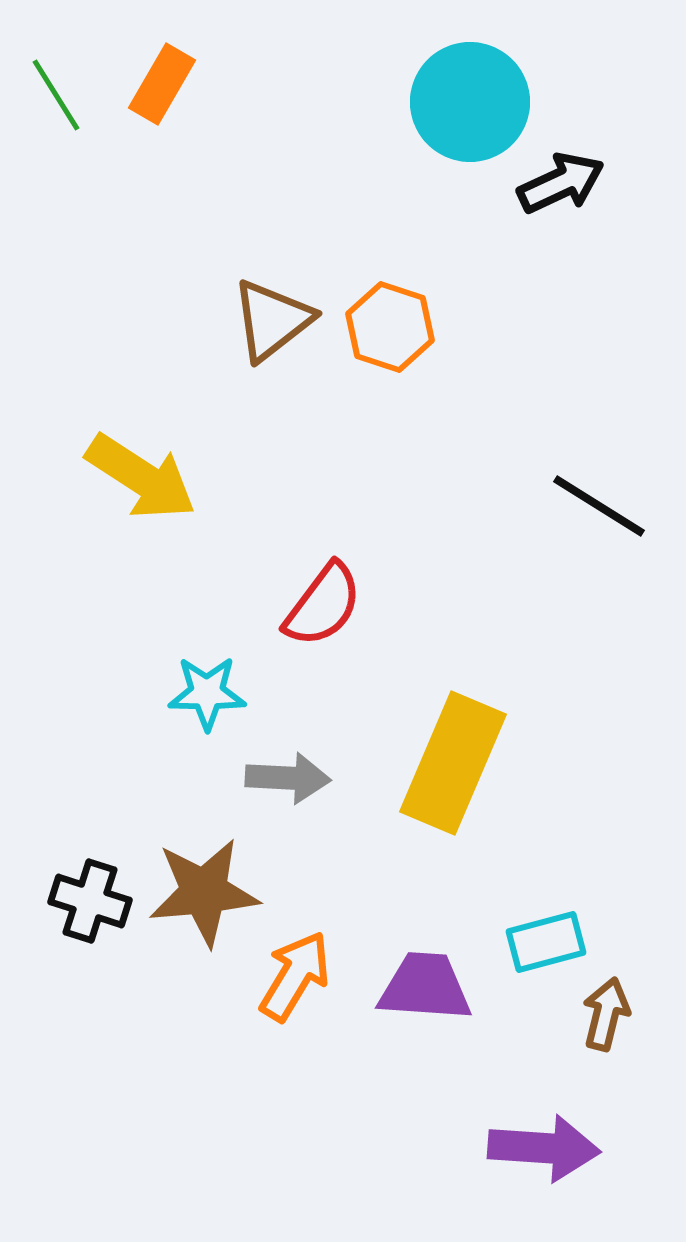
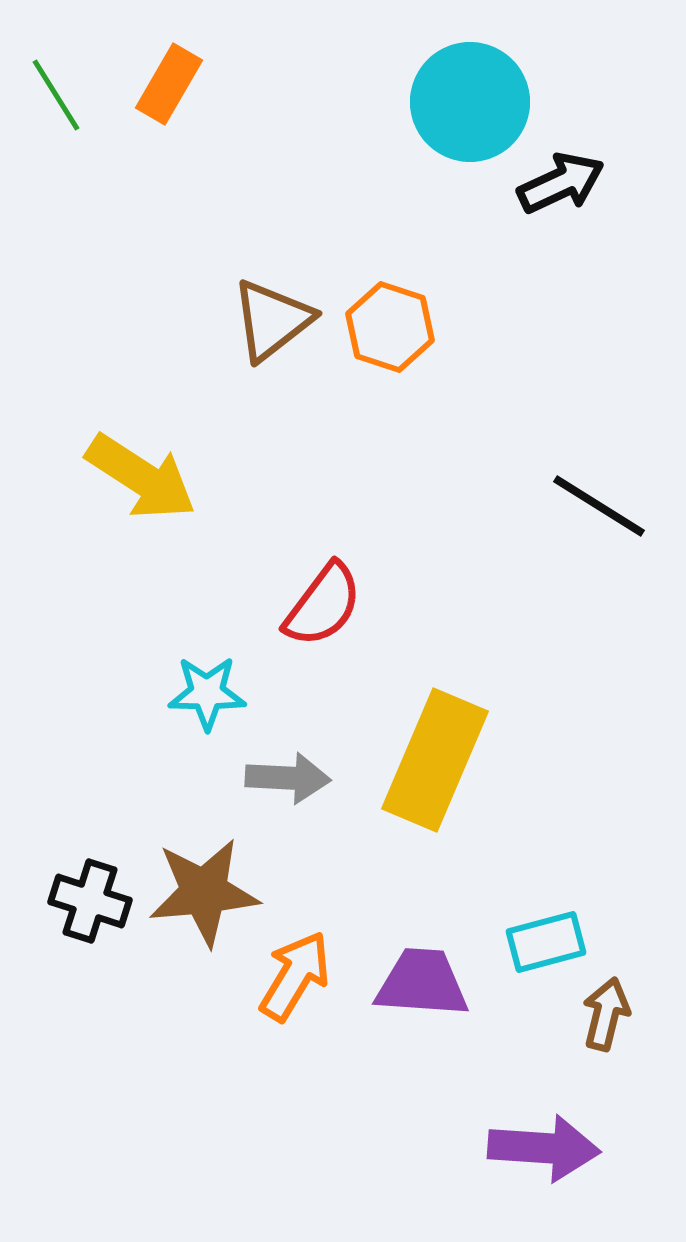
orange rectangle: moved 7 px right
yellow rectangle: moved 18 px left, 3 px up
purple trapezoid: moved 3 px left, 4 px up
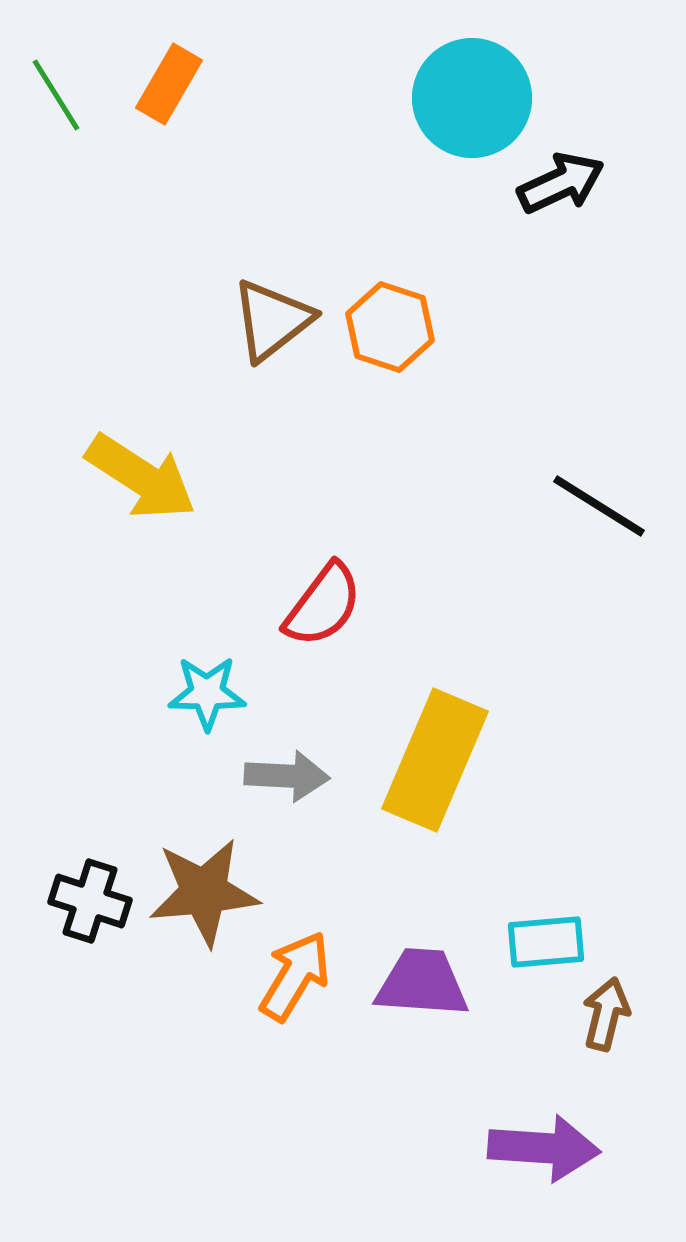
cyan circle: moved 2 px right, 4 px up
gray arrow: moved 1 px left, 2 px up
cyan rectangle: rotated 10 degrees clockwise
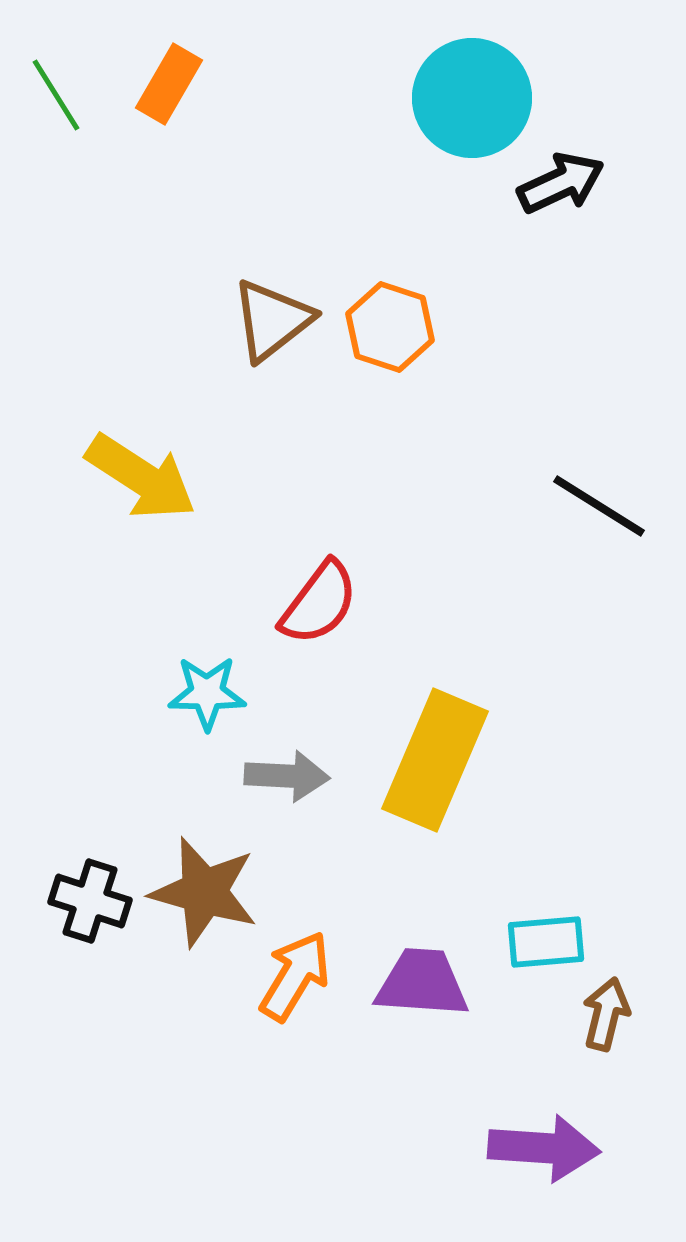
red semicircle: moved 4 px left, 2 px up
brown star: rotated 21 degrees clockwise
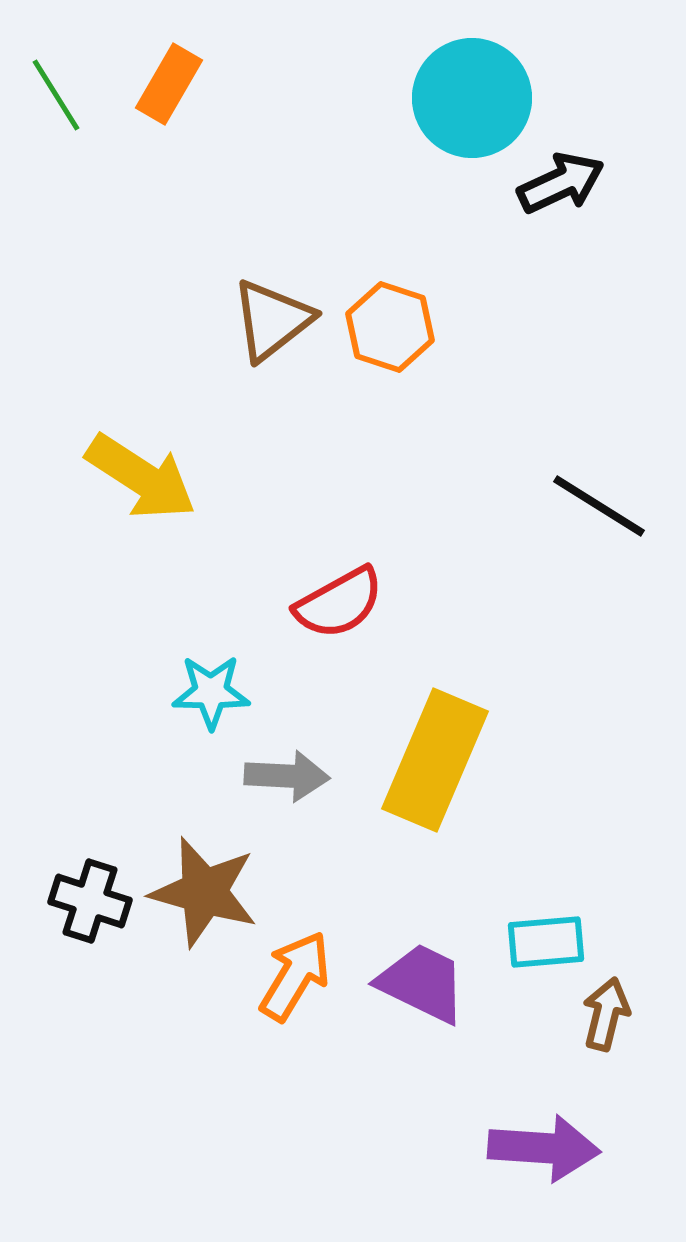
red semicircle: moved 20 px right; rotated 24 degrees clockwise
cyan star: moved 4 px right, 1 px up
purple trapezoid: rotated 22 degrees clockwise
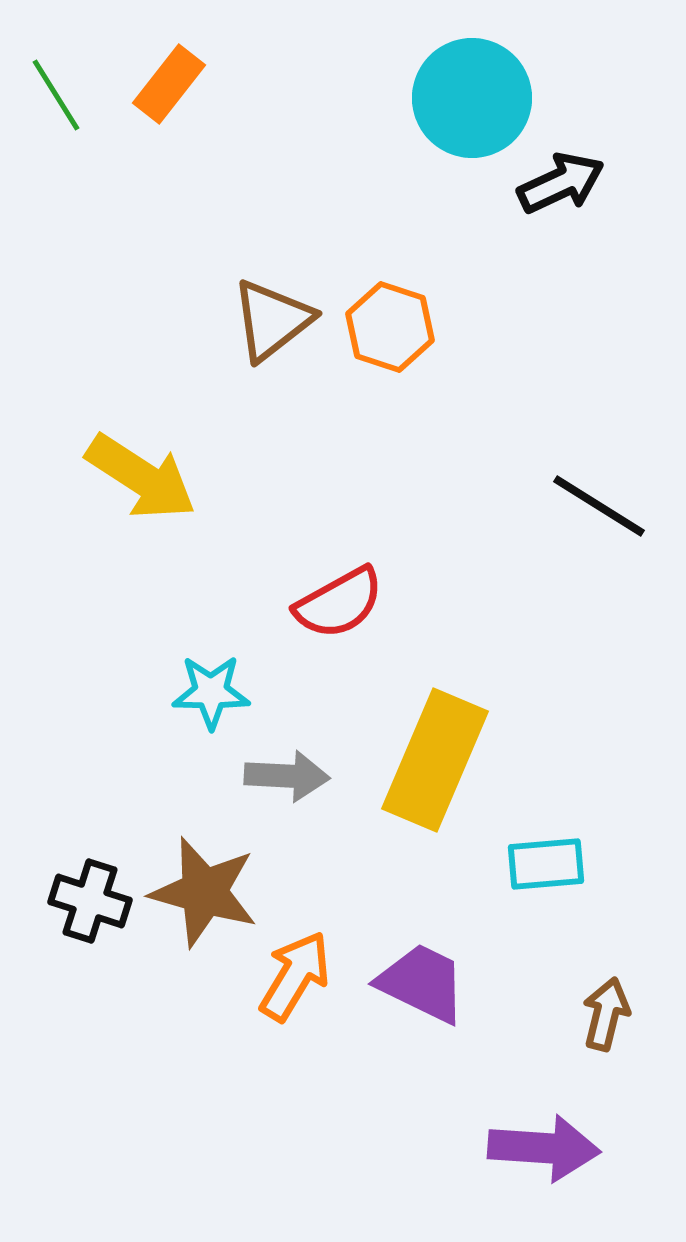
orange rectangle: rotated 8 degrees clockwise
cyan rectangle: moved 78 px up
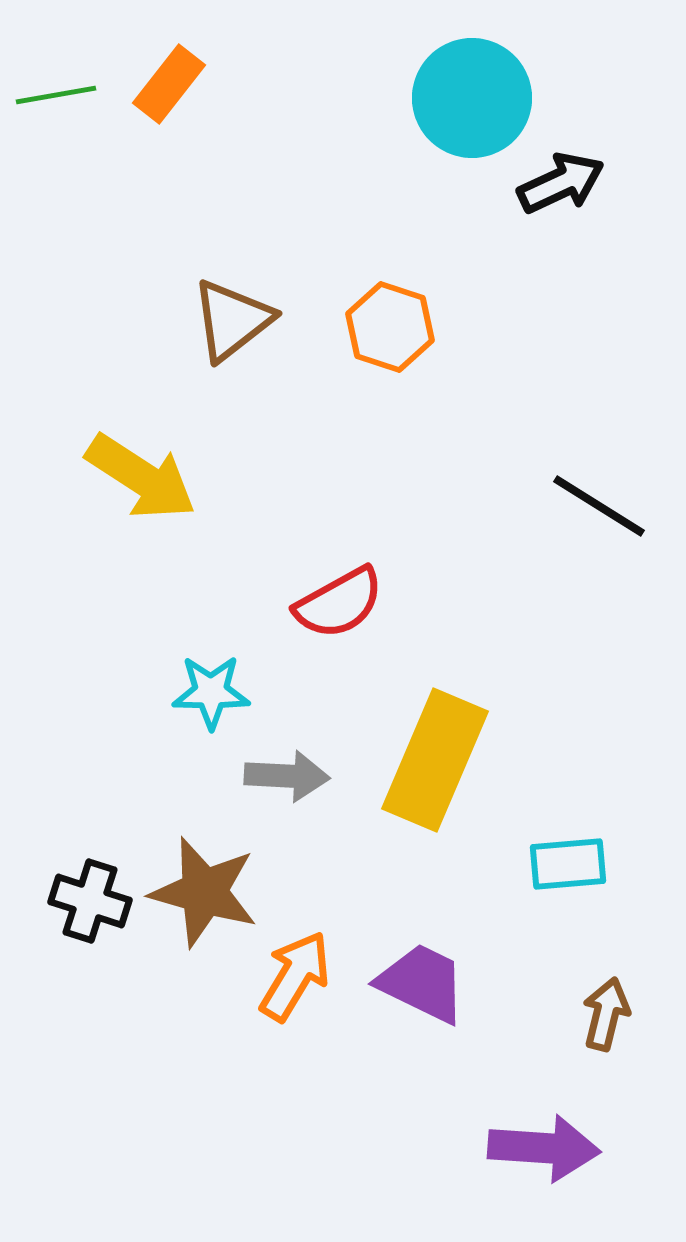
green line: rotated 68 degrees counterclockwise
brown triangle: moved 40 px left
cyan rectangle: moved 22 px right
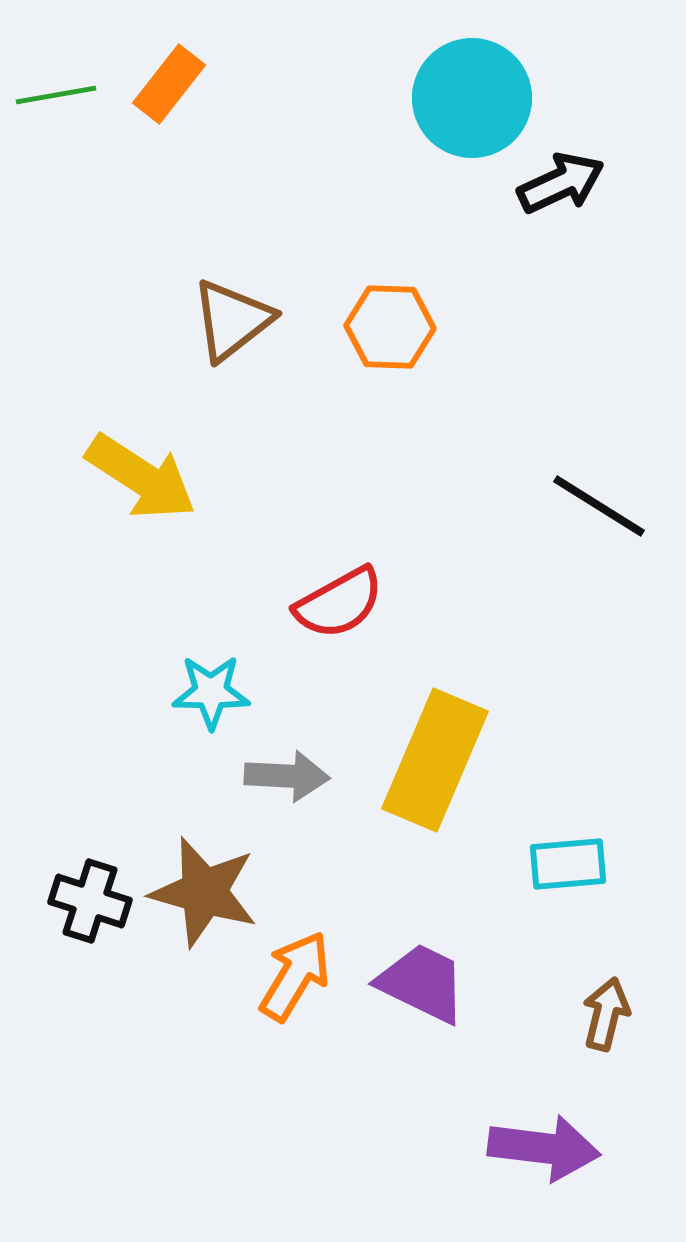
orange hexagon: rotated 16 degrees counterclockwise
purple arrow: rotated 3 degrees clockwise
